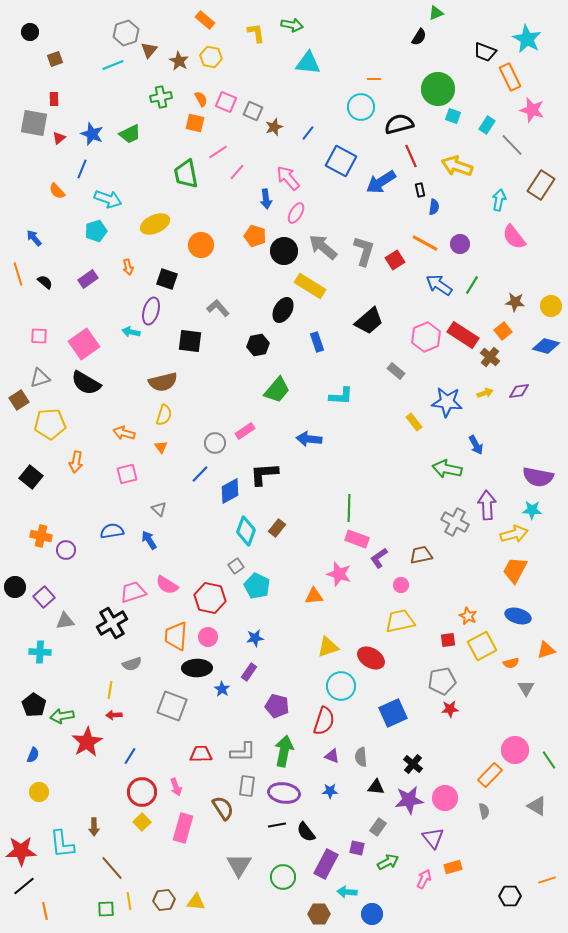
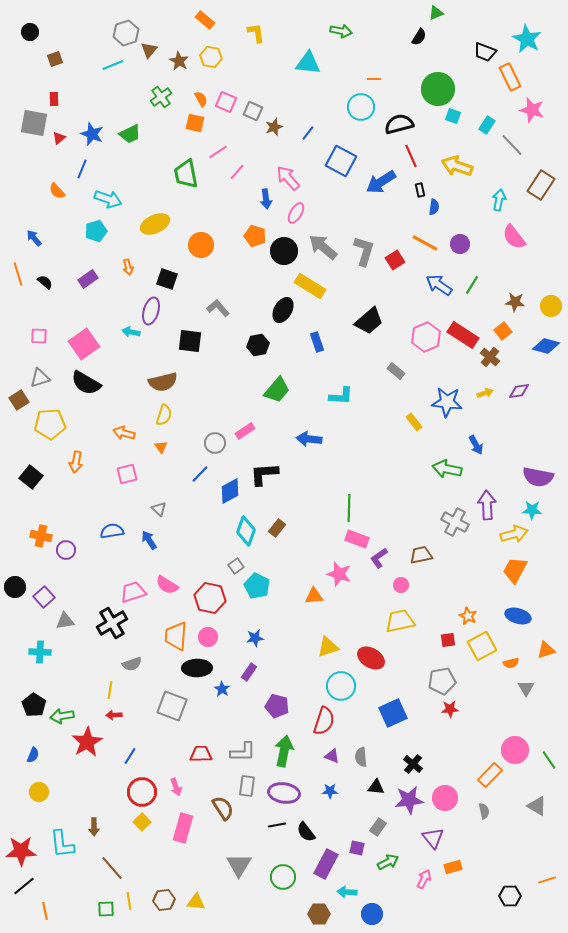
green arrow at (292, 25): moved 49 px right, 6 px down
green cross at (161, 97): rotated 25 degrees counterclockwise
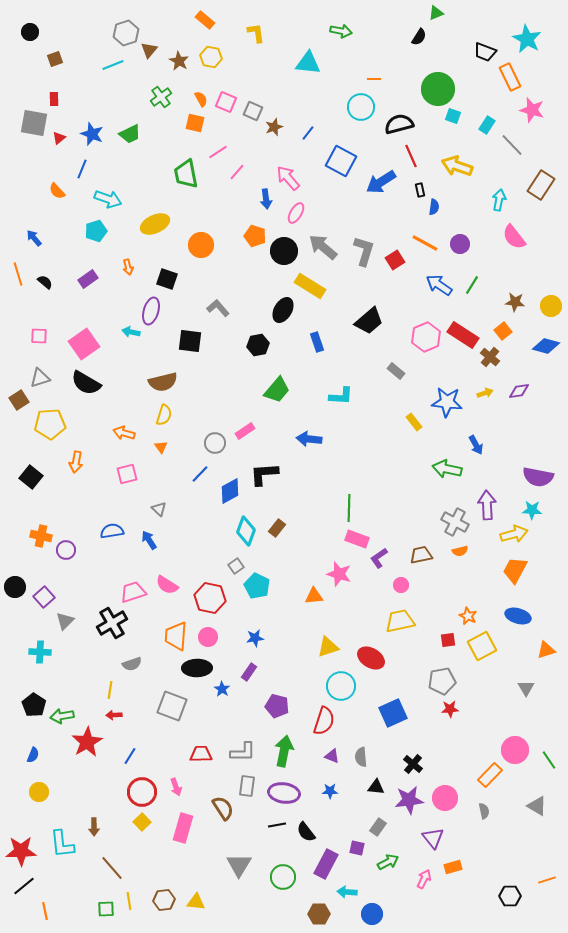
gray triangle at (65, 621): rotated 36 degrees counterclockwise
orange semicircle at (511, 663): moved 51 px left, 112 px up
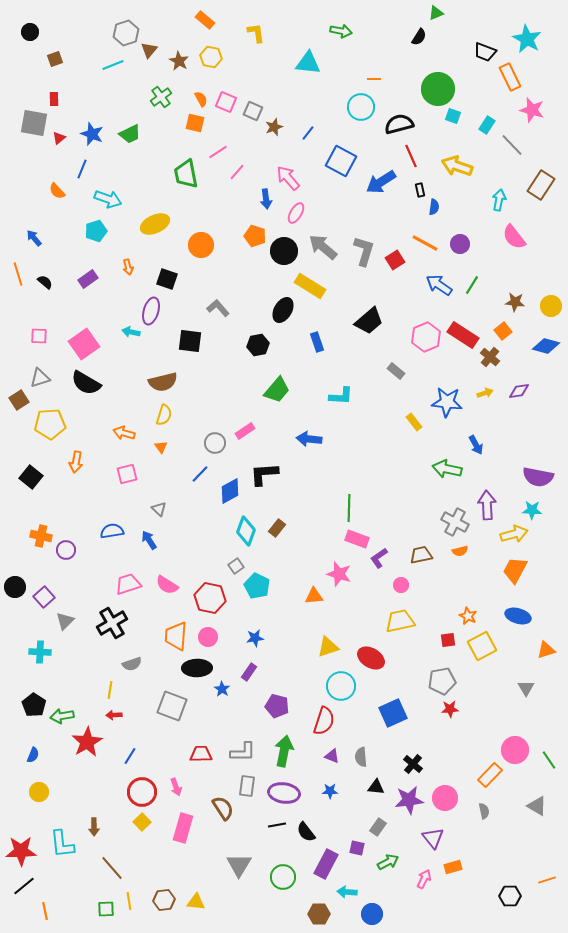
pink trapezoid at (133, 592): moved 5 px left, 8 px up
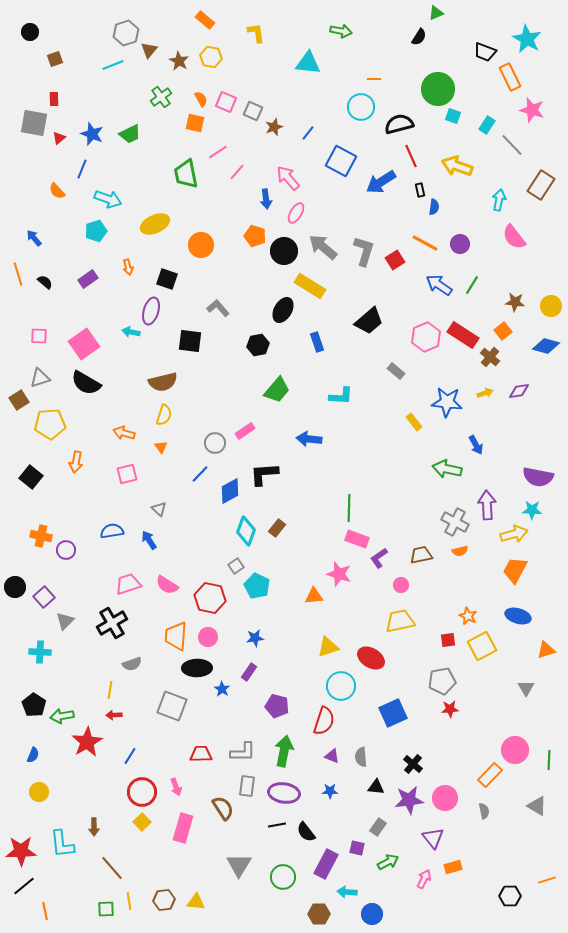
green line at (549, 760): rotated 36 degrees clockwise
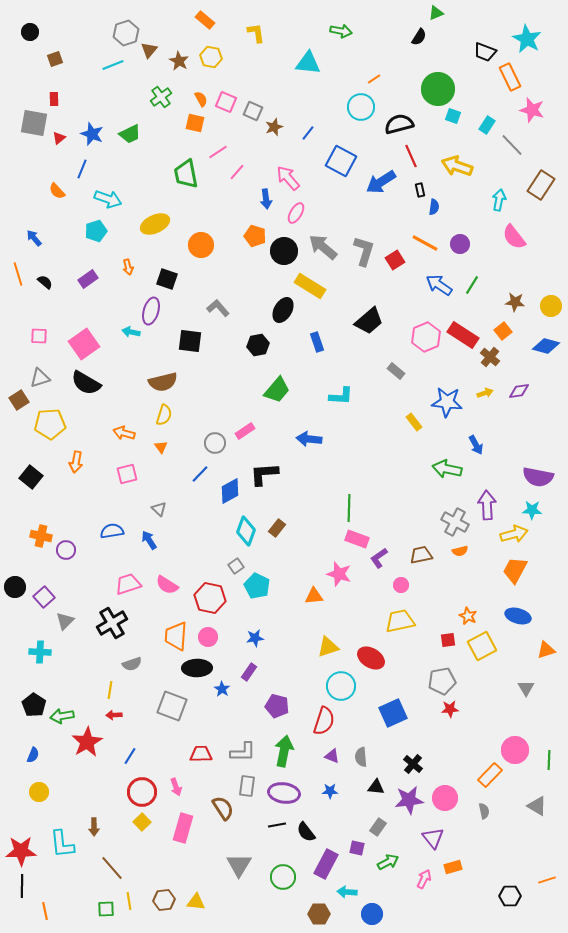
orange line at (374, 79): rotated 32 degrees counterclockwise
black line at (24, 886): moved 2 px left; rotated 50 degrees counterclockwise
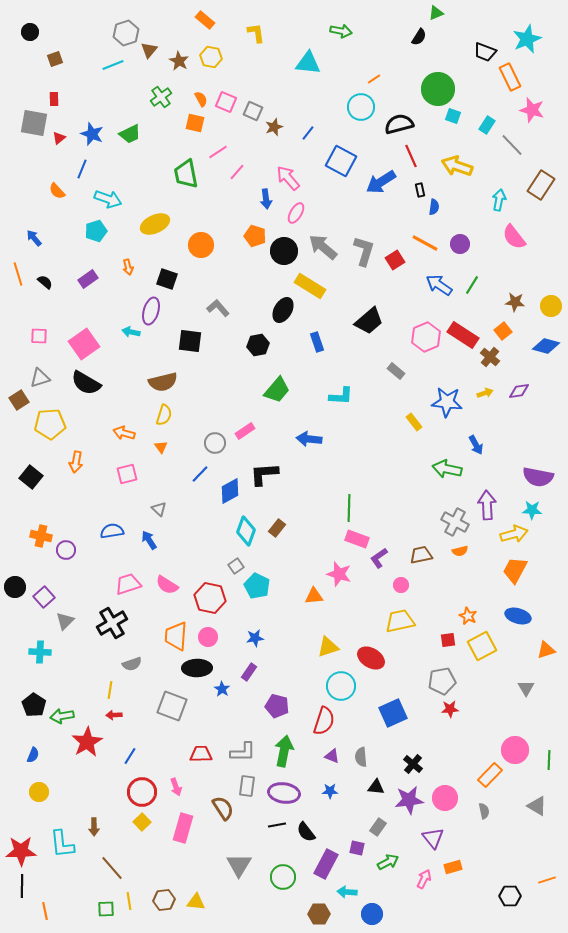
cyan star at (527, 39): rotated 20 degrees clockwise
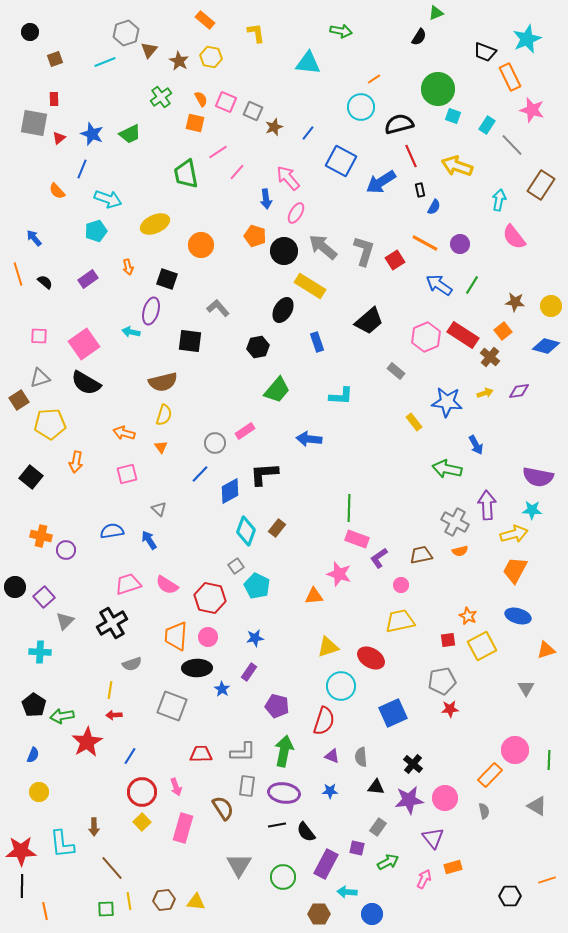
cyan line at (113, 65): moved 8 px left, 3 px up
blue semicircle at (434, 207): rotated 21 degrees clockwise
black hexagon at (258, 345): moved 2 px down
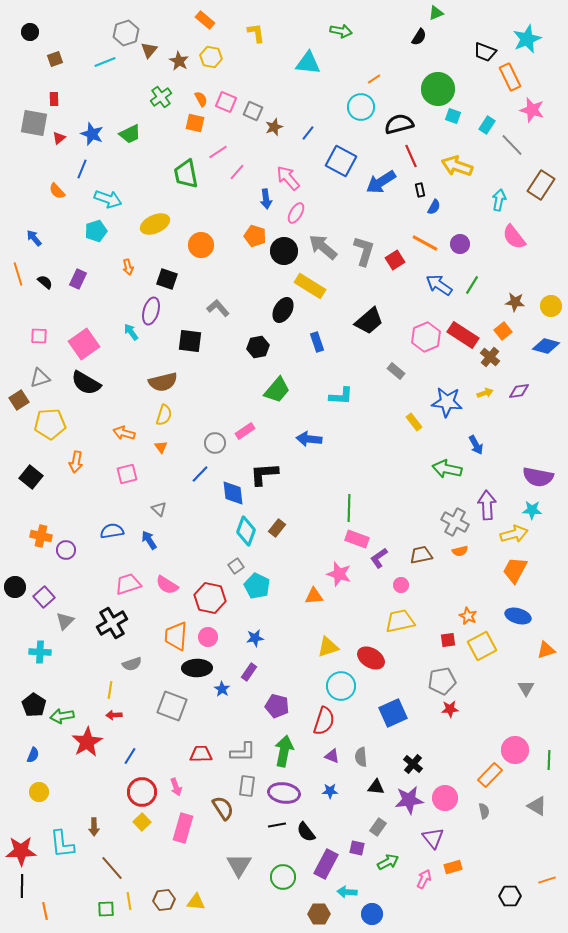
purple rectangle at (88, 279): moved 10 px left; rotated 30 degrees counterclockwise
cyan arrow at (131, 332): rotated 42 degrees clockwise
blue diamond at (230, 491): moved 3 px right, 2 px down; rotated 68 degrees counterclockwise
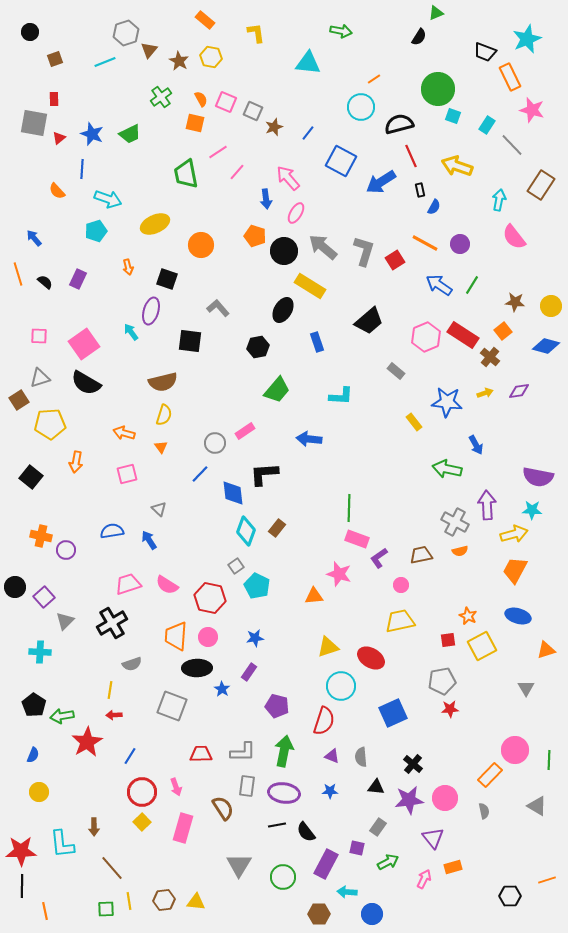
blue line at (82, 169): rotated 18 degrees counterclockwise
